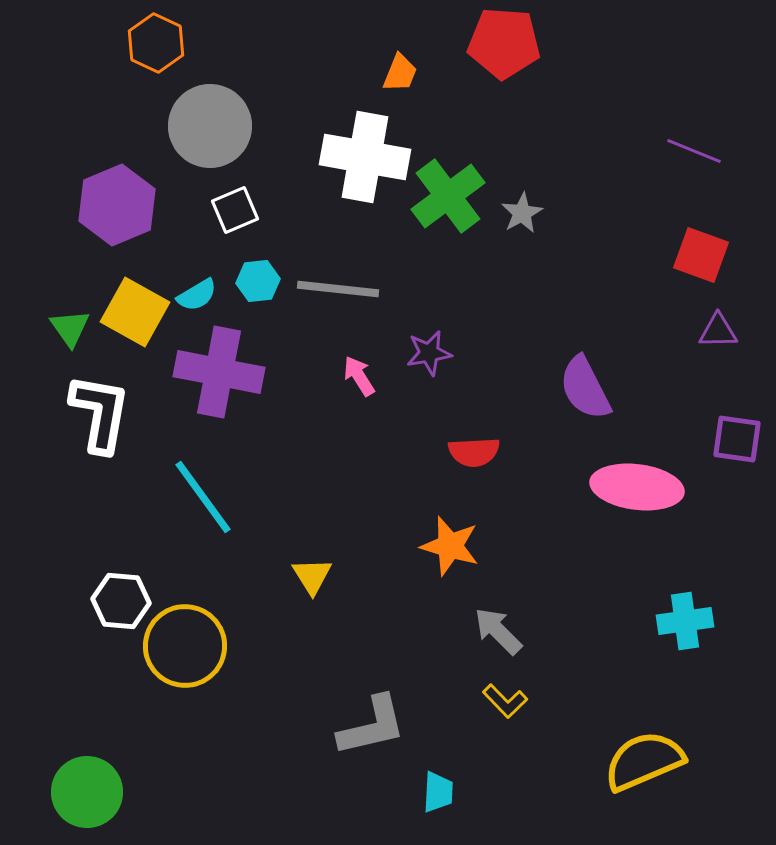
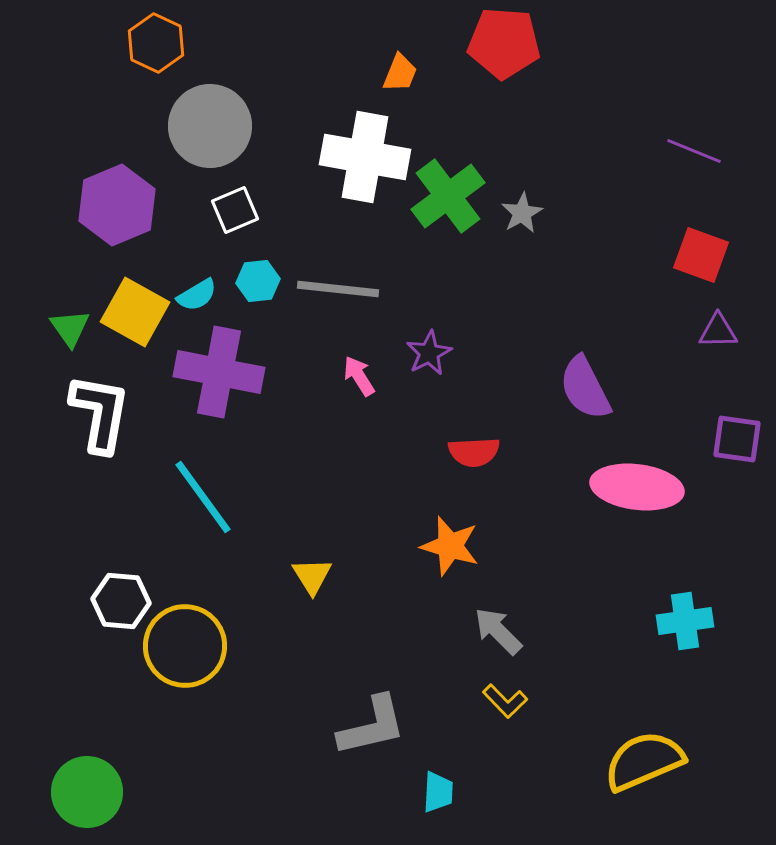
purple star: rotated 18 degrees counterclockwise
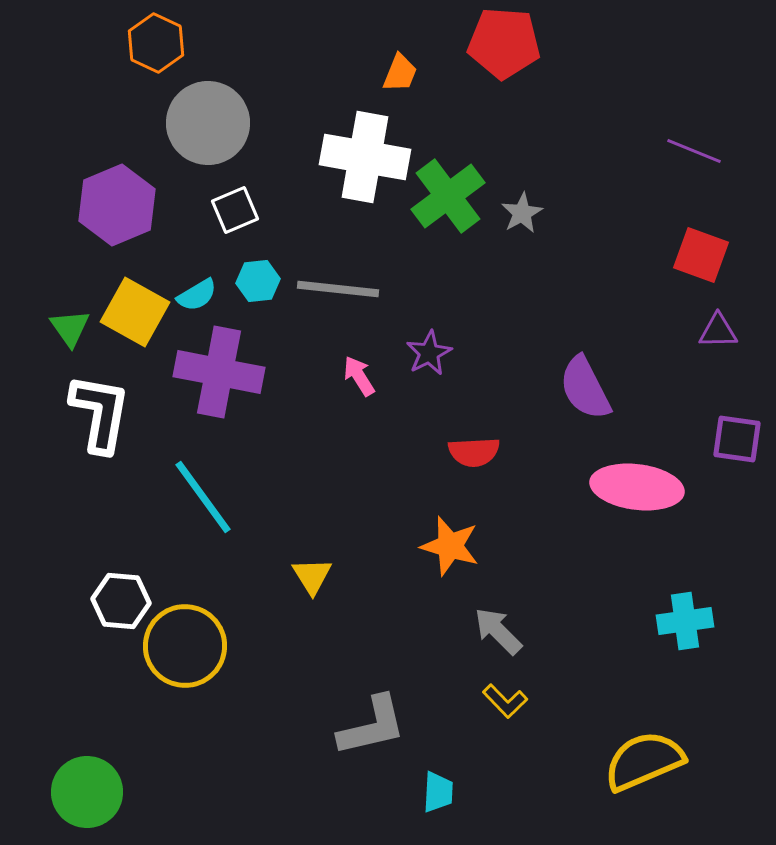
gray circle: moved 2 px left, 3 px up
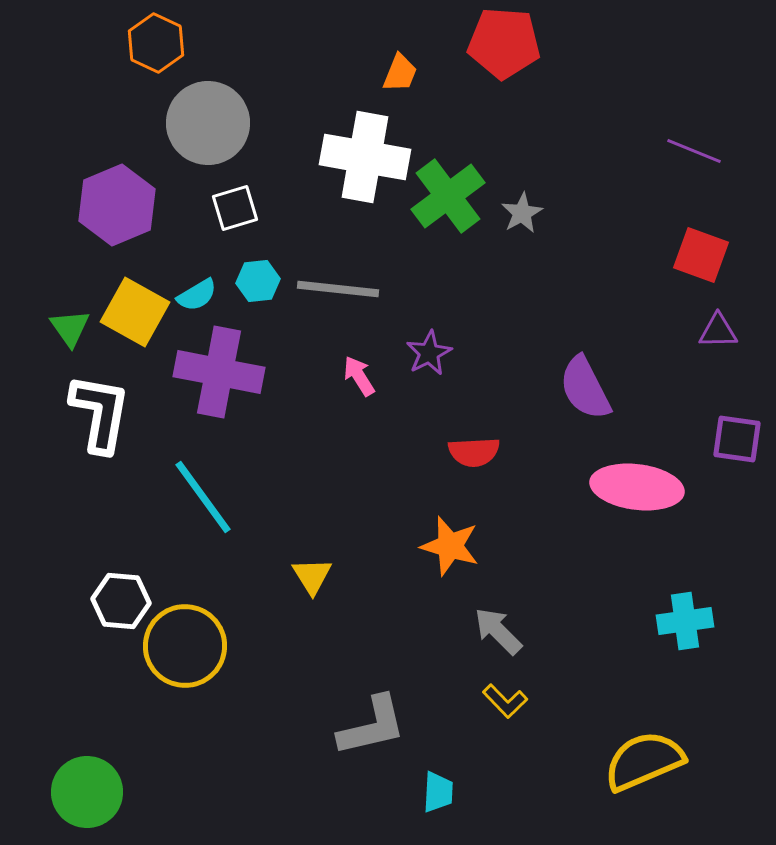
white square: moved 2 px up; rotated 6 degrees clockwise
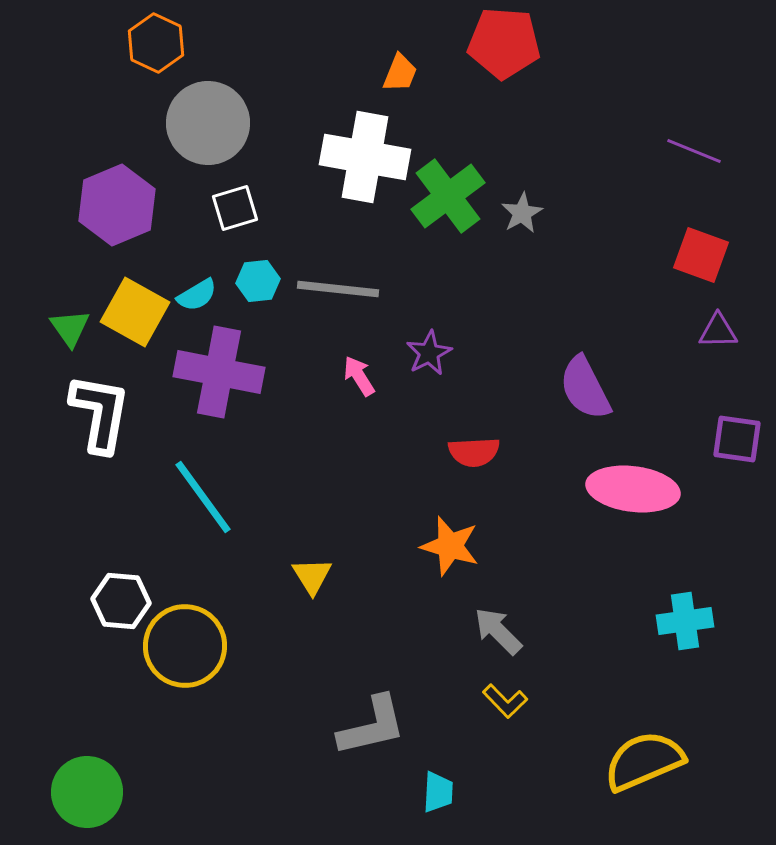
pink ellipse: moved 4 px left, 2 px down
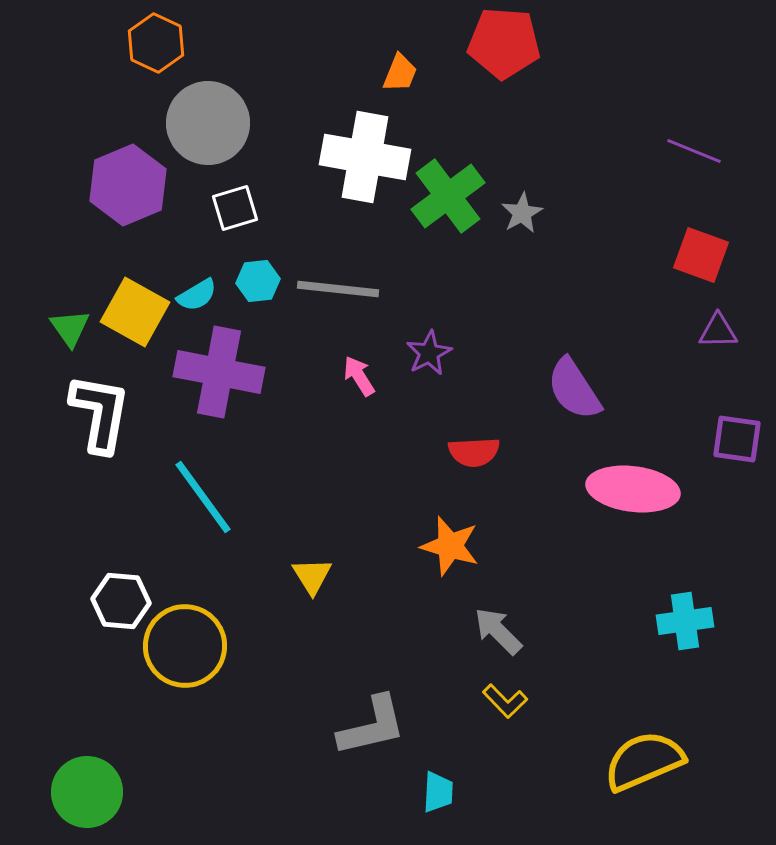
purple hexagon: moved 11 px right, 20 px up
purple semicircle: moved 11 px left, 1 px down; rotated 6 degrees counterclockwise
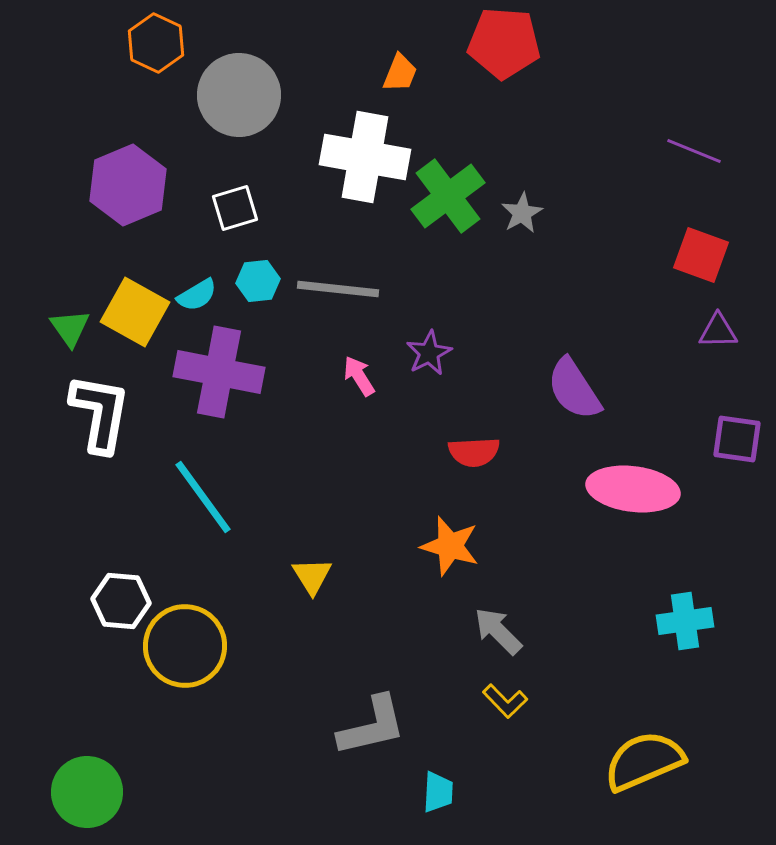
gray circle: moved 31 px right, 28 px up
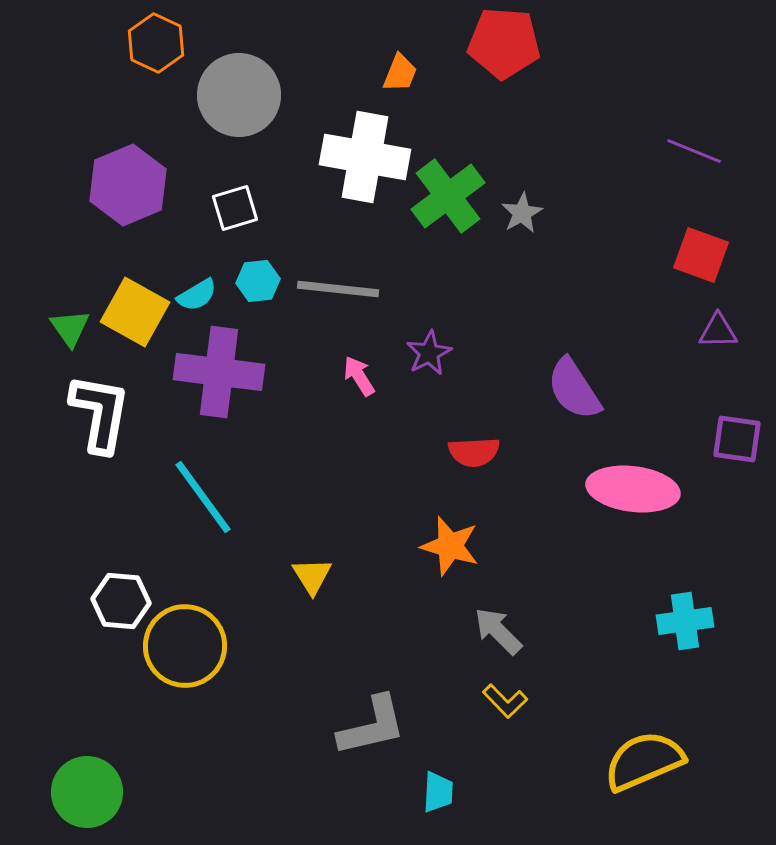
purple cross: rotated 4 degrees counterclockwise
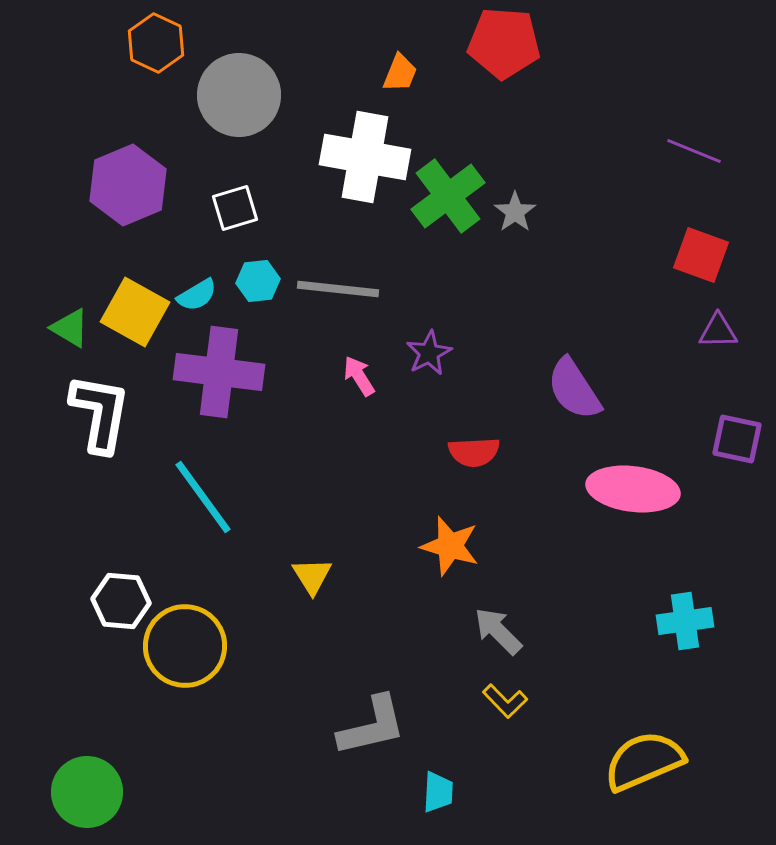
gray star: moved 7 px left, 1 px up; rotated 6 degrees counterclockwise
green triangle: rotated 24 degrees counterclockwise
purple square: rotated 4 degrees clockwise
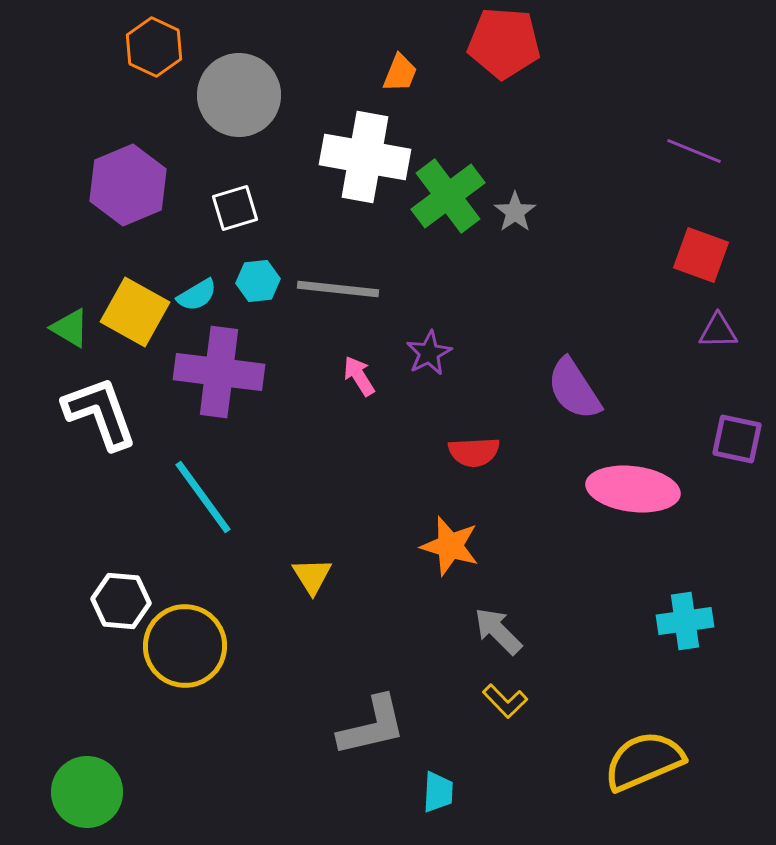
orange hexagon: moved 2 px left, 4 px down
white L-shape: rotated 30 degrees counterclockwise
